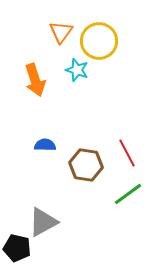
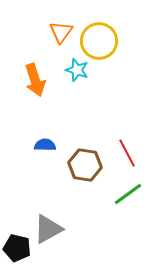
brown hexagon: moved 1 px left
gray triangle: moved 5 px right, 7 px down
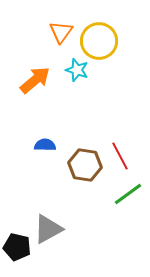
orange arrow: rotated 112 degrees counterclockwise
red line: moved 7 px left, 3 px down
black pentagon: moved 1 px up
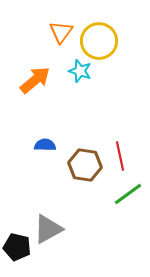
cyan star: moved 3 px right, 1 px down
red line: rotated 16 degrees clockwise
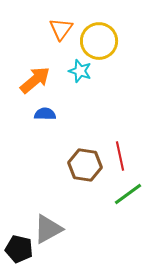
orange triangle: moved 3 px up
blue semicircle: moved 31 px up
black pentagon: moved 2 px right, 2 px down
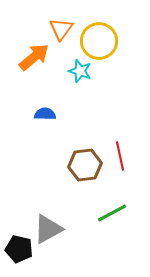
orange arrow: moved 1 px left, 23 px up
brown hexagon: rotated 16 degrees counterclockwise
green line: moved 16 px left, 19 px down; rotated 8 degrees clockwise
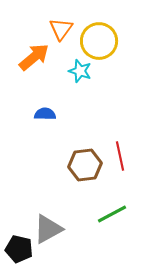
green line: moved 1 px down
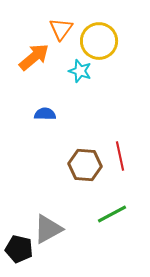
brown hexagon: rotated 12 degrees clockwise
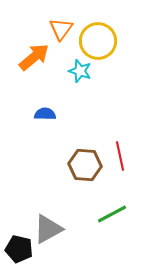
yellow circle: moved 1 px left
